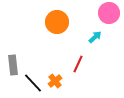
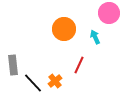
orange circle: moved 7 px right, 7 px down
cyan arrow: rotated 72 degrees counterclockwise
red line: moved 1 px right, 1 px down
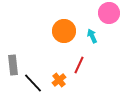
orange circle: moved 2 px down
cyan arrow: moved 3 px left, 1 px up
orange cross: moved 4 px right, 1 px up
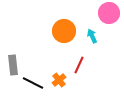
black line: rotated 20 degrees counterclockwise
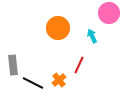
orange circle: moved 6 px left, 3 px up
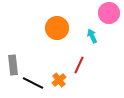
orange circle: moved 1 px left
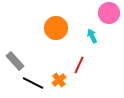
orange circle: moved 1 px left
gray rectangle: moved 2 px right, 4 px up; rotated 36 degrees counterclockwise
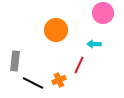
pink circle: moved 6 px left
orange circle: moved 2 px down
cyan arrow: moved 2 px right, 8 px down; rotated 64 degrees counterclockwise
gray rectangle: rotated 48 degrees clockwise
orange cross: rotated 16 degrees clockwise
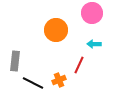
pink circle: moved 11 px left
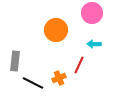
orange cross: moved 2 px up
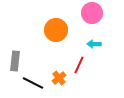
orange cross: rotated 16 degrees counterclockwise
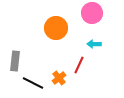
orange circle: moved 2 px up
